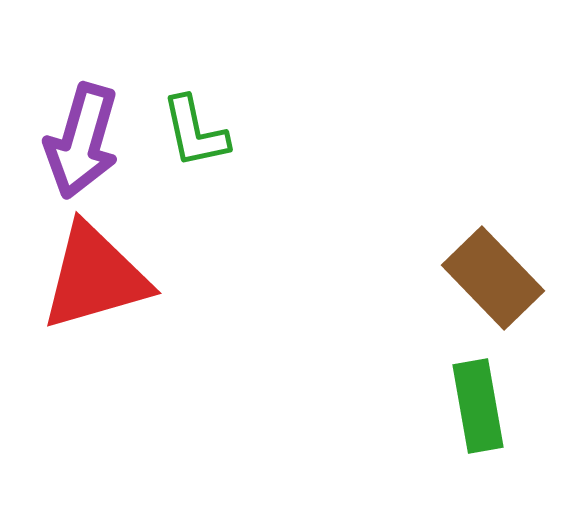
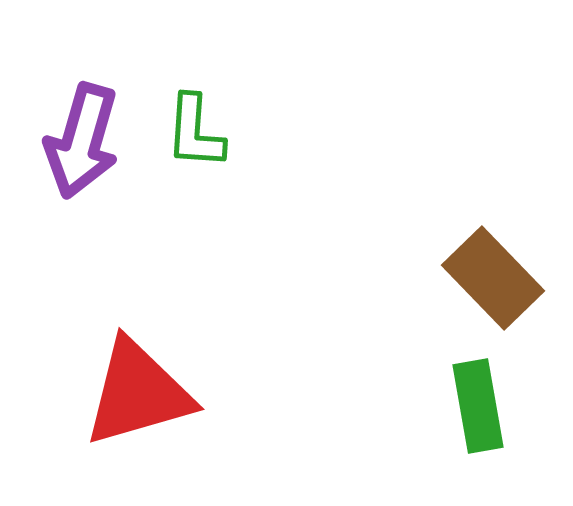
green L-shape: rotated 16 degrees clockwise
red triangle: moved 43 px right, 116 px down
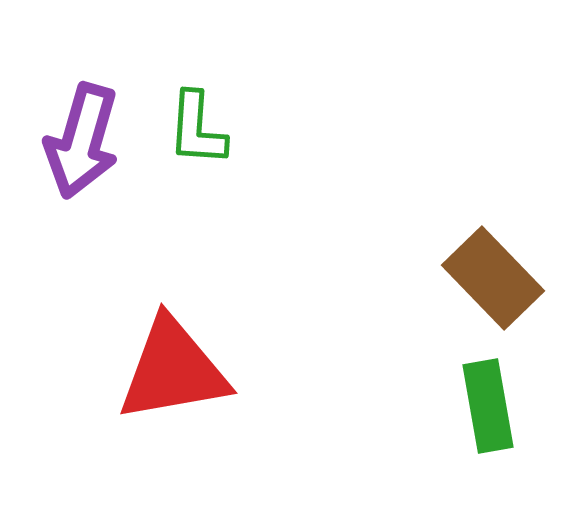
green L-shape: moved 2 px right, 3 px up
red triangle: moved 35 px right, 23 px up; rotated 6 degrees clockwise
green rectangle: moved 10 px right
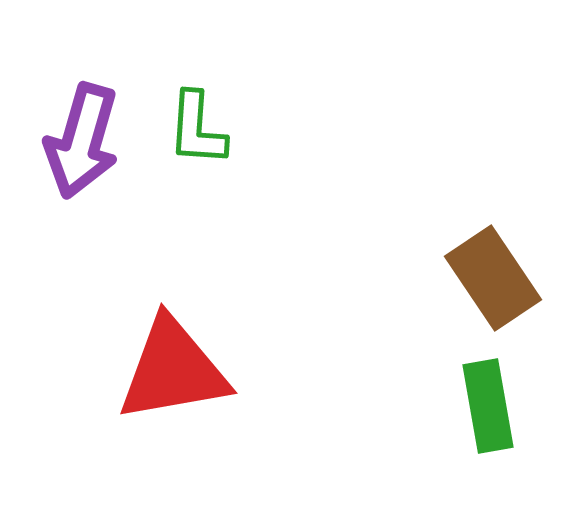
brown rectangle: rotated 10 degrees clockwise
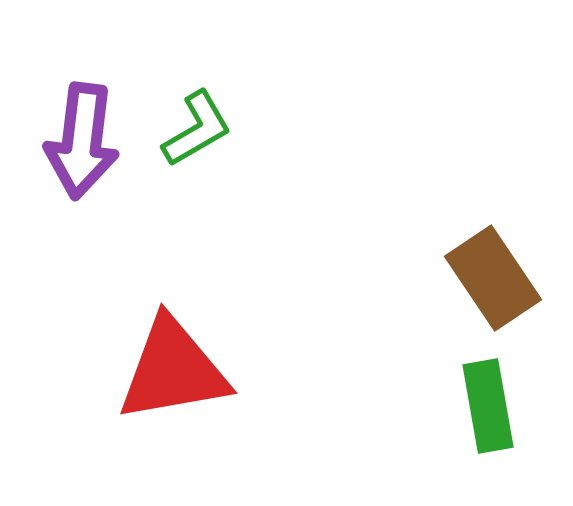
green L-shape: rotated 124 degrees counterclockwise
purple arrow: rotated 9 degrees counterclockwise
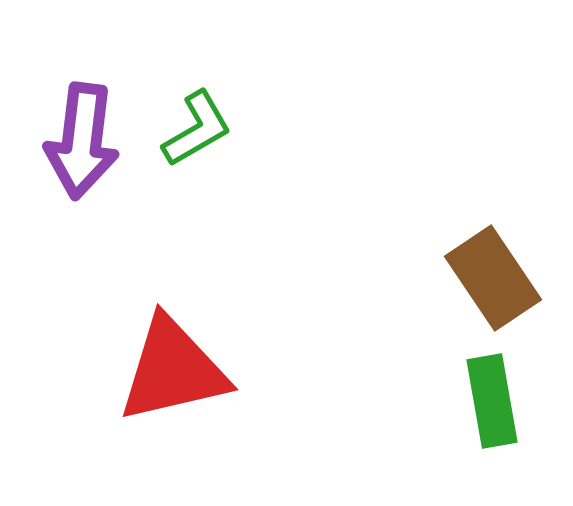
red triangle: rotated 3 degrees counterclockwise
green rectangle: moved 4 px right, 5 px up
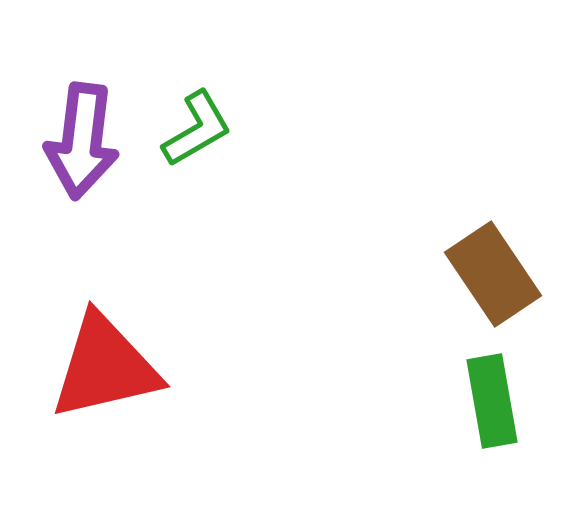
brown rectangle: moved 4 px up
red triangle: moved 68 px left, 3 px up
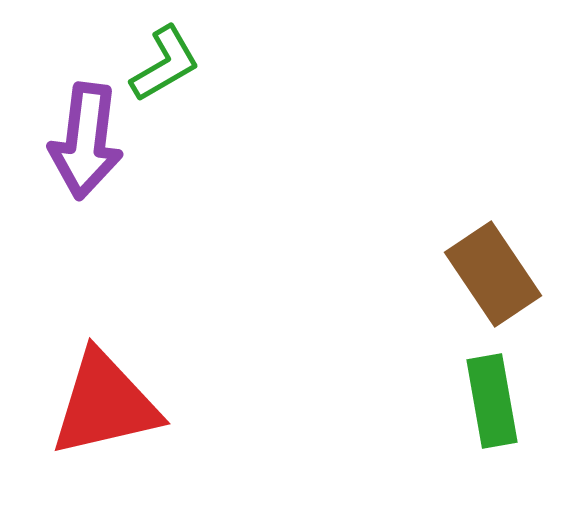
green L-shape: moved 32 px left, 65 px up
purple arrow: moved 4 px right
red triangle: moved 37 px down
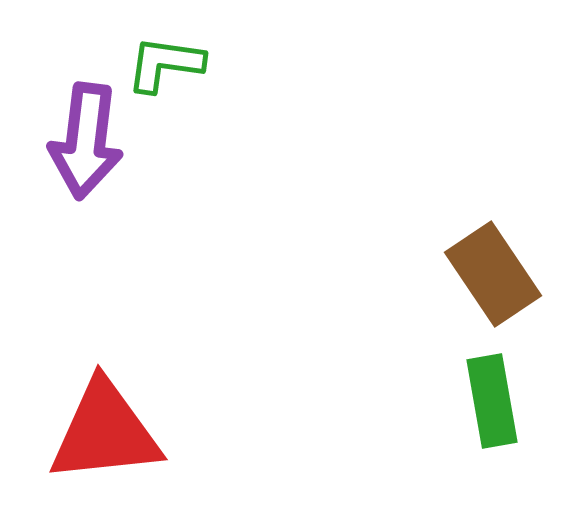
green L-shape: rotated 142 degrees counterclockwise
red triangle: moved 28 px down; rotated 7 degrees clockwise
